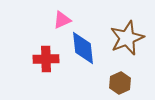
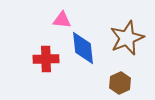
pink triangle: rotated 30 degrees clockwise
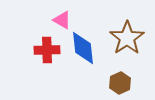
pink triangle: rotated 24 degrees clockwise
brown star: rotated 12 degrees counterclockwise
red cross: moved 1 px right, 9 px up
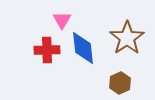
pink triangle: rotated 30 degrees clockwise
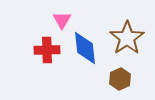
blue diamond: moved 2 px right
brown hexagon: moved 4 px up
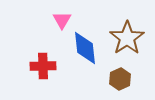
red cross: moved 4 px left, 16 px down
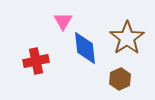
pink triangle: moved 1 px right, 1 px down
red cross: moved 7 px left, 5 px up; rotated 10 degrees counterclockwise
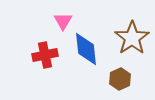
brown star: moved 5 px right
blue diamond: moved 1 px right, 1 px down
red cross: moved 9 px right, 6 px up
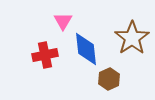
brown hexagon: moved 11 px left
